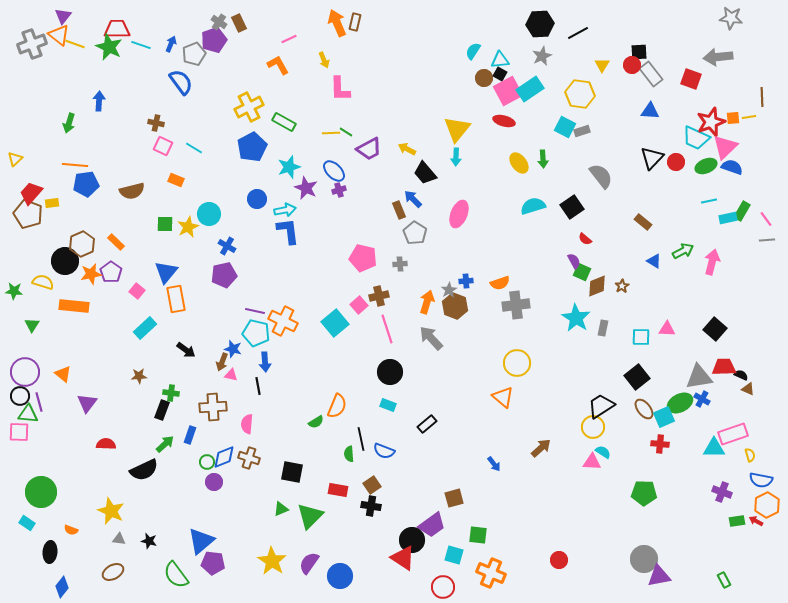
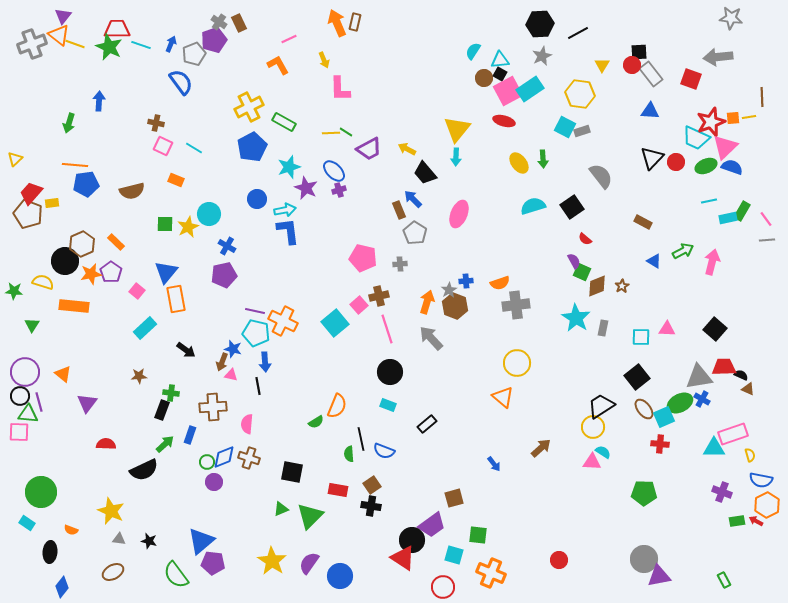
brown rectangle at (643, 222): rotated 12 degrees counterclockwise
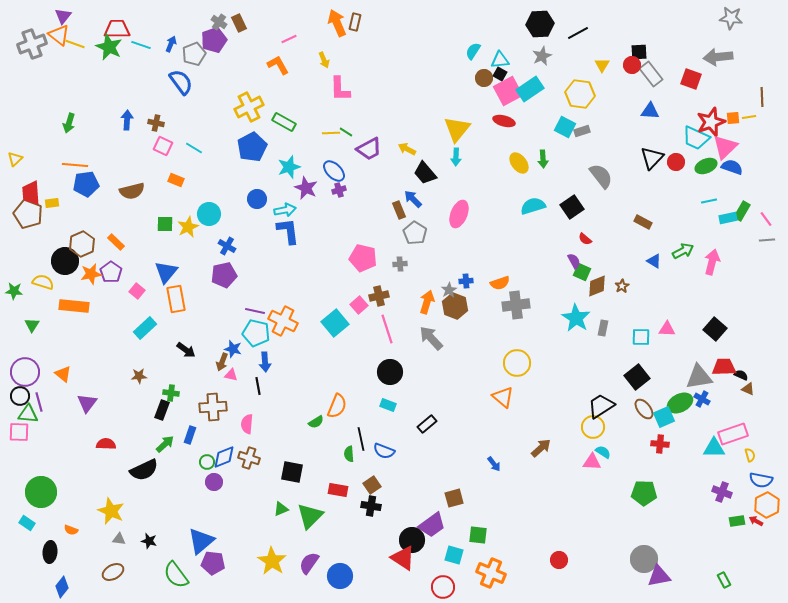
blue arrow at (99, 101): moved 28 px right, 19 px down
red trapezoid at (31, 193): rotated 45 degrees counterclockwise
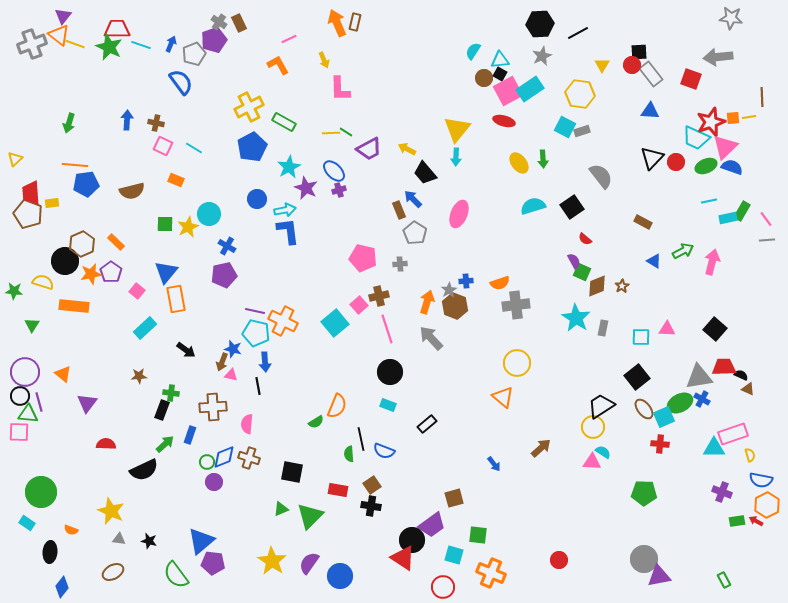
cyan star at (289, 167): rotated 10 degrees counterclockwise
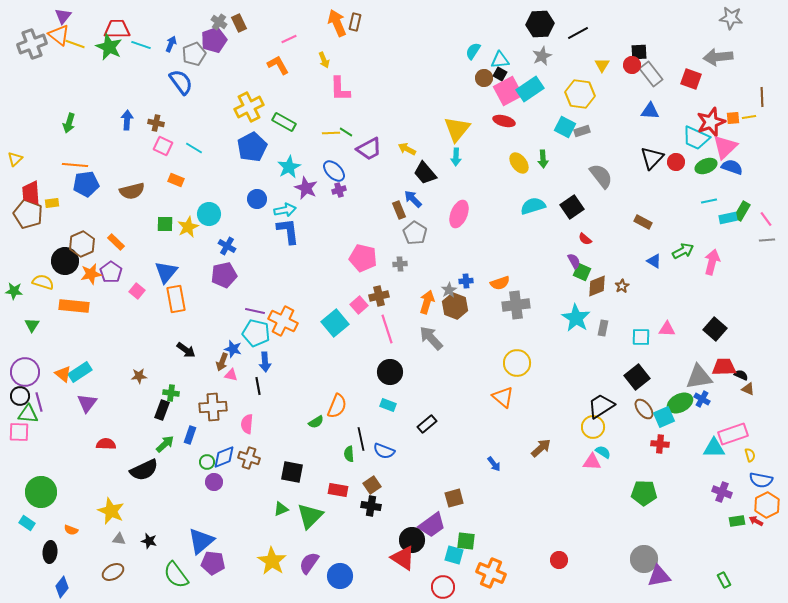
cyan rectangle at (145, 328): moved 65 px left, 44 px down; rotated 10 degrees clockwise
green square at (478, 535): moved 12 px left, 6 px down
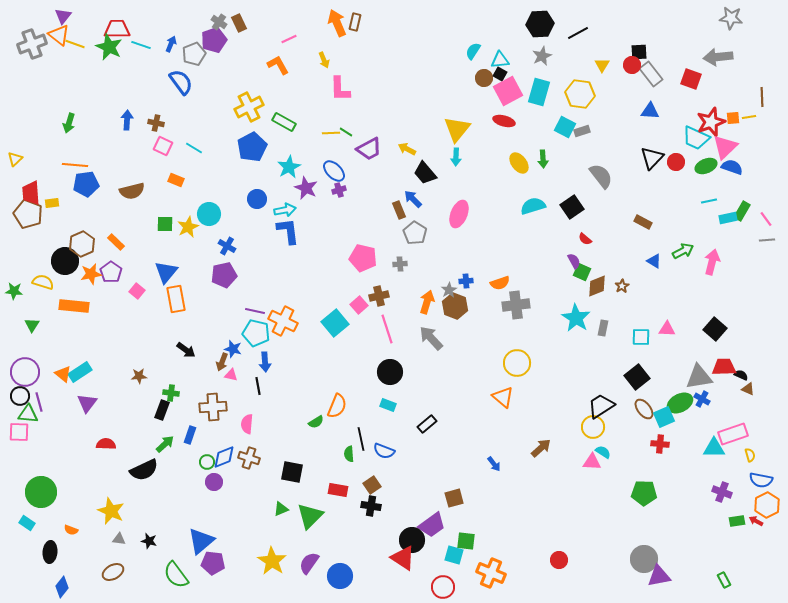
cyan rectangle at (530, 89): moved 9 px right, 3 px down; rotated 40 degrees counterclockwise
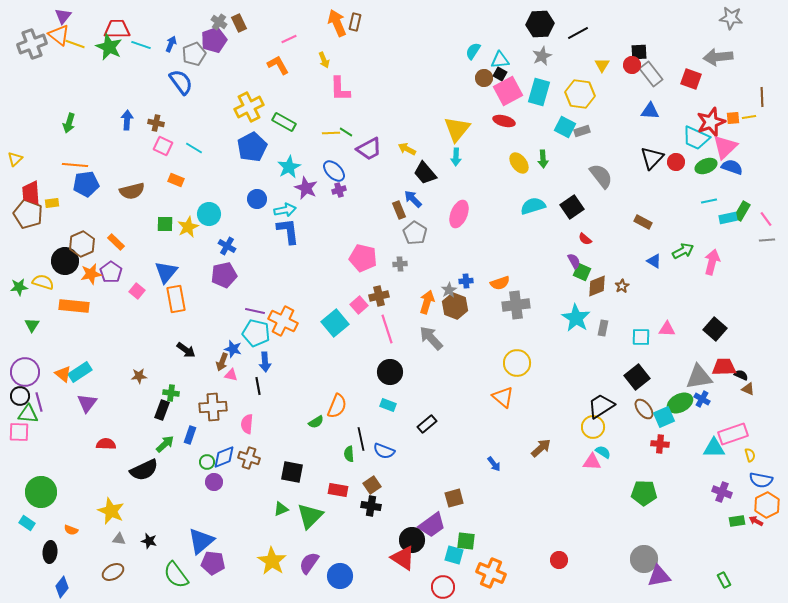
green star at (14, 291): moved 5 px right, 4 px up; rotated 12 degrees counterclockwise
